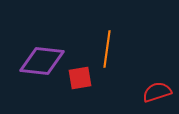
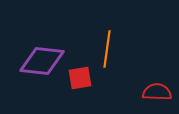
red semicircle: rotated 20 degrees clockwise
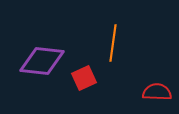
orange line: moved 6 px right, 6 px up
red square: moved 4 px right; rotated 15 degrees counterclockwise
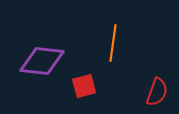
red square: moved 8 px down; rotated 10 degrees clockwise
red semicircle: rotated 108 degrees clockwise
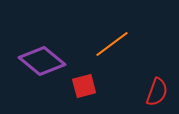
orange line: moved 1 px left, 1 px down; rotated 45 degrees clockwise
purple diamond: rotated 33 degrees clockwise
